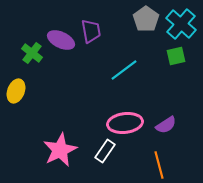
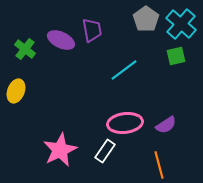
purple trapezoid: moved 1 px right, 1 px up
green cross: moved 7 px left, 4 px up
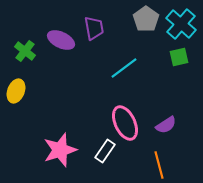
purple trapezoid: moved 2 px right, 2 px up
green cross: moved 2 px down
green square: moved 3 px right, 1 px down
cyan line: moved 2 px up
pink ellipse: rotated 72 degrees clockwise
pink star: rotated 8 degrees clockwise
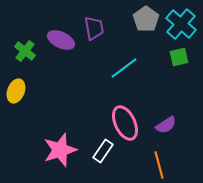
white rectangle: moved 2 px left
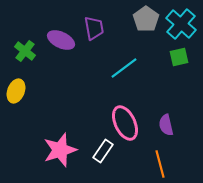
purple semicircle: rotated 110 degrees clockwise
orange line: moved 1 px right, 1 px up
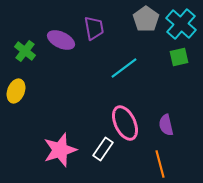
white rectangle: moved 2 px up
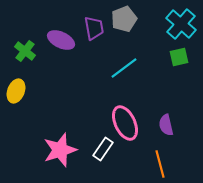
gray pentagon: moved 22 px left; rotated 15 degrees clockwise
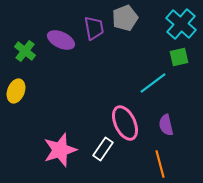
gray pentagon: moved 1 px right, 1 px up
cyan line: moved 29 px right, 15 px down
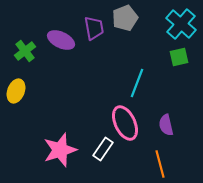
green cross: rotated 15 degrees clockwise
cyan line: moved 16 px left; rotated 32 degrees counterclockwise
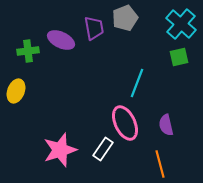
green cross: moved 3 px right; rotated 30 degrees clockwise
